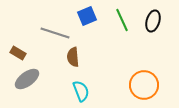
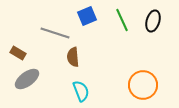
orange circle: moved 1 px left
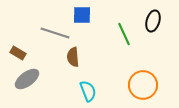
blue square: moved 5 px left, 1 px up; rotated 24 degrees clockwise
green line: moved 2 px right, 14 px down
cyan semicircle: moved 7 px right
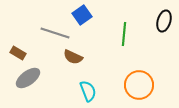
blue square: rotated 36 degrees counterclockwise
black ellipse: moved 11 px right
green line: rotated 30 degrees clockwise
brown semicircle: rotated 60 degrees counterclockwise
gray ellipse: moved 1 px right, 1 px up
orange circle: moved 4 px left
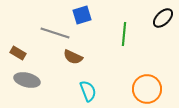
blue square: rotated 18 degrees clockwise
black ellipse: moved 1 px left, 3 px up; rotated 30 degrees clockwise
gray ellipse: moved 1 px left, 2 px down; rotated 50 degrees clockwise
orange circle: moved 8 px right, 4 px down
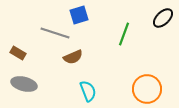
blue square: moved 3 px left
green line: rotated 15 degrees clockwise
brown semicircle: rotated 48 degrees counterclockwise
gray ellipse: moved 3 px left, 4 px down
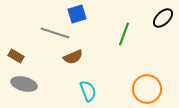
blue square: moved 2 px left, 1 px up
brown rectangle: moved 2 px left, 3 px down
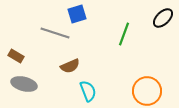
brown semicircle: moved 3 px left, 9 px down
orange circle: moved 2 px down
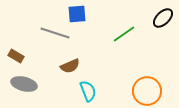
blue square: rotated 12 degrees clockwise
green line: rotated 35 degrees clockwise
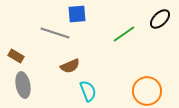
black ellipse: moved 3 px left, 1 px down
gray ellipse: moved 1 px left, 1 px down; rotated 65 degrees clockwise
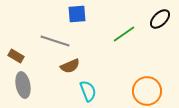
gray line: moved 8 px down
